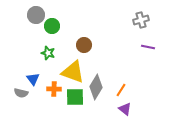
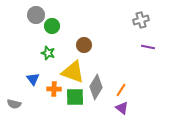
gray semicircle: moved 7 px left, 11 px down
purple triangle: moved 3 px left, 1 px up
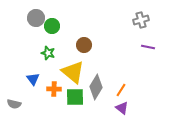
gray circle: moved 3 px down
yellow triangle: rotated 20 degrees clockwise
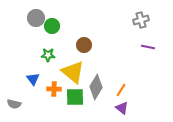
green star: moved 2 px down; rotated 16 degrees counterclockwise
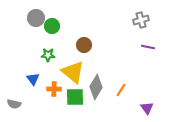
purple triangle: moved 25 px right; rotated 16 degrees clockwise
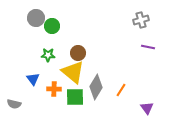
brown circle: moved 6 px left, 8 px down
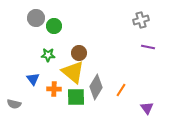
green circle: moved 2 px right
brown circle: moved 1 px right
green square: moved 1 px right
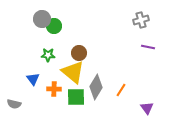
gray circle: moved 6 px right, 1 px down
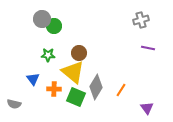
purple line: moved 1 px down
green square: rotated 24 degrees clockwise
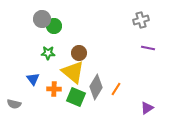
green star: moved 2 px up
orange line: moved 5 px left, 1 px up
purple triangle: rotated 32 degrees clockwise
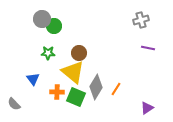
orange cross: moved 3 px right, 3 px down
gray semicircle: rotated 32 degrees clockwise
